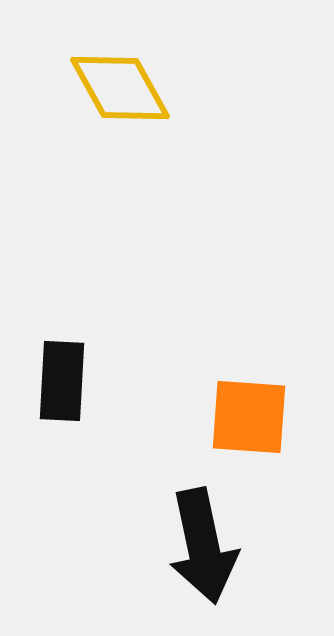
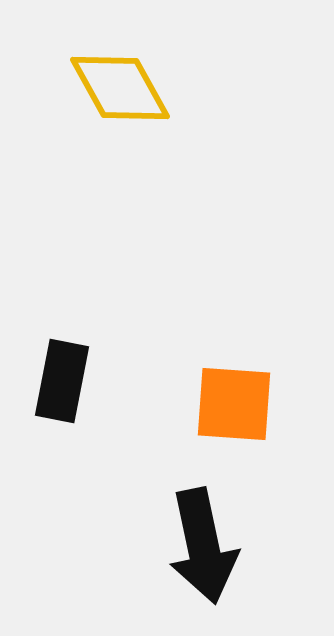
black rectangle: rotated 8 degrees clockwise
orange square: moved 15 px left, 13 px up
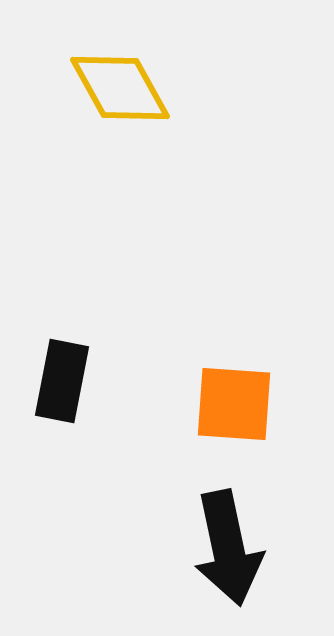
black arrow: moved 25 px right, 2 px down
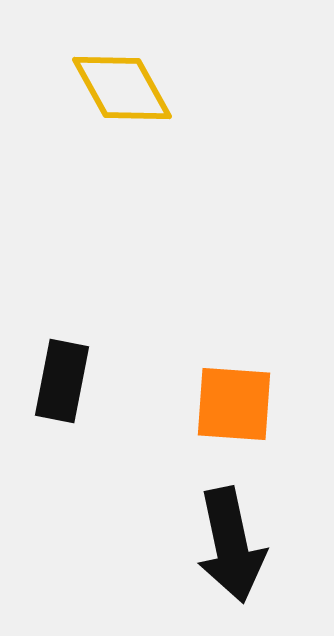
yellow diamond: moved 2 px right
black arrow: moved 3 px right, 3 px up
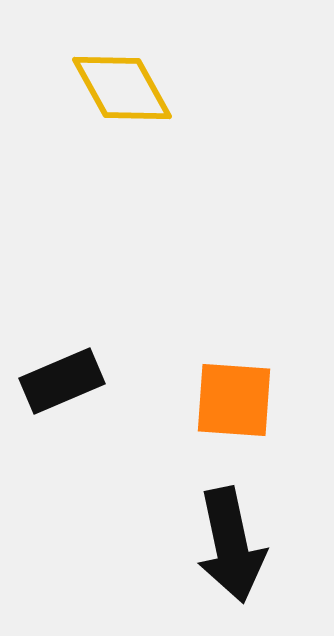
black rectangle: rotated 56 degrees clockwise
orange square: moved 4 px up
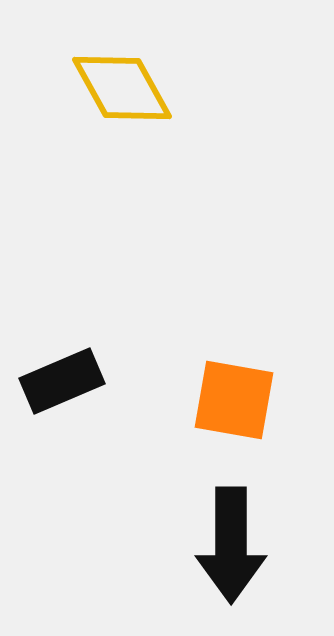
orange square: rotated 6 degrees clockwise
black arrow: rotated 12 degrees clockwise
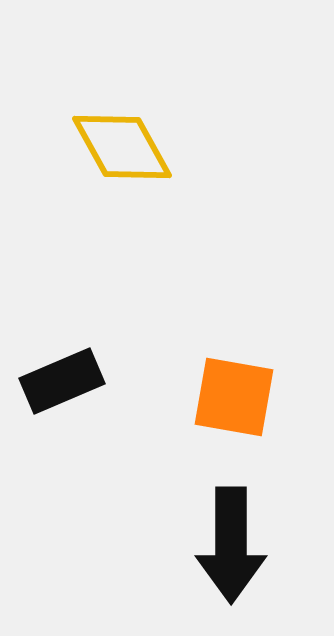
yellow diamond: moved 59 px down
orange square: moved 3 px up
